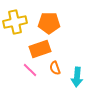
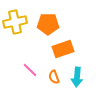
orange pentagon: moved 1 px left, 1 px down
orange rectangle: moved 23 px right
orange semicircle: moved 1 px left, 9 px down
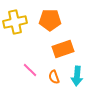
orange pentagon: moved 2 px right, 4 px up
cyan arrow: moved 1 px up
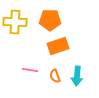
yellow cross: rotated 15 degrees clockwise
orange rectangle: moved 5 px left, 3 px up
pink line: rotated 35 degrees counterclockwise
orange semicircle: moved 1 px right, 1 px up
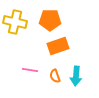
yellow cross: rotated 10 degrees clockwise
cyan arrow: moved 1 px left
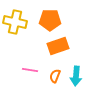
orange semicircle: rotated 40 degrees clockwise
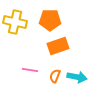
cyan arrow: moved 1 px right, 1 px down; rotated 84 degrees counterclockwise
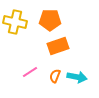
pink line: moved 2 px down; rotated 42 degrees counterclockwise
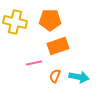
pink line: moved 4 px right, 9 px up; rotated 21 degrees clockwise
cyan arrow: moved 2 px right
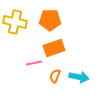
orange rectangle: moved 4 px left, 2 px down
